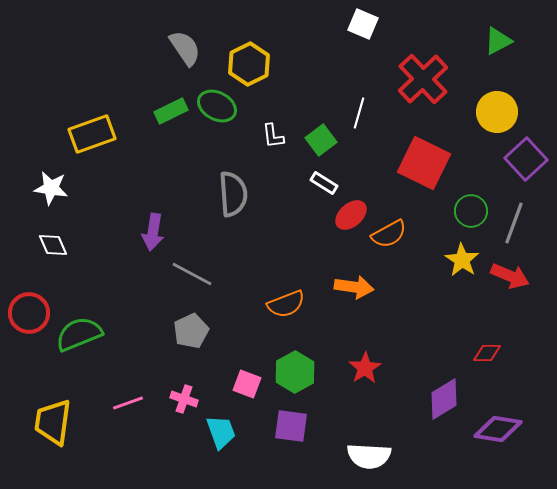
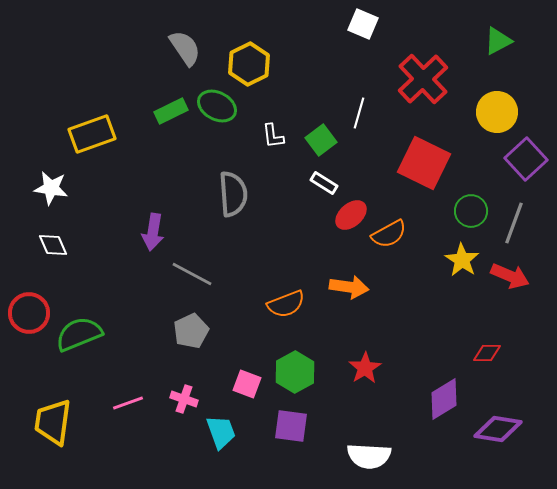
orange arrow at (354, 287): moved 5 px left
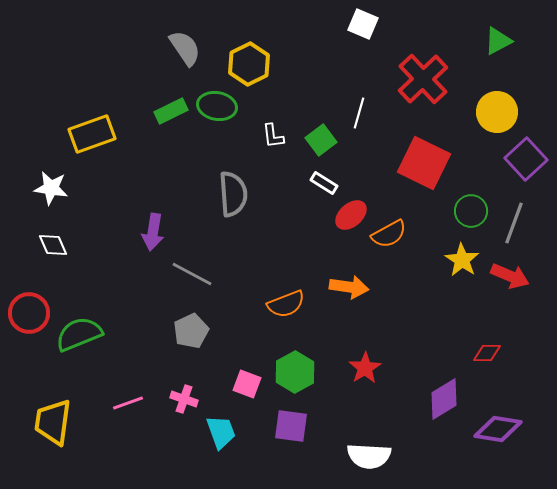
green ellipse at (217, 106): rotated 18 degrees counterclockwise
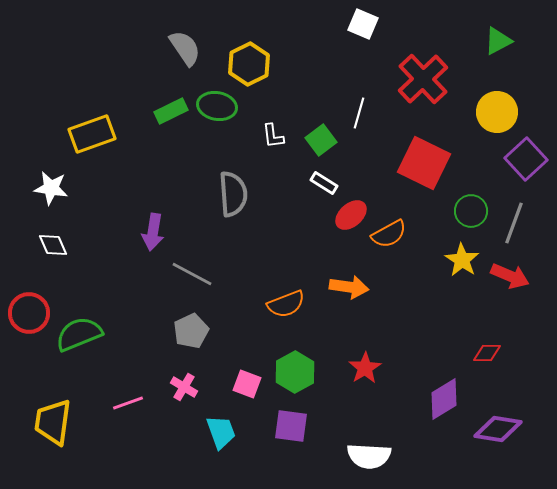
pink cross at (184, 399): moved 12 px up; rotated 12 degrees clockwise
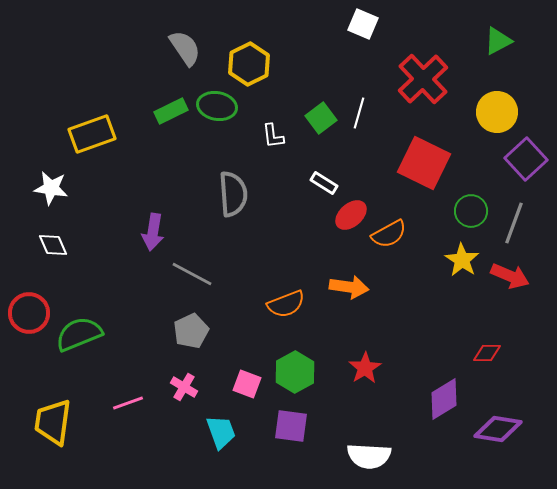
green square at (321, 140): moved 22 px up
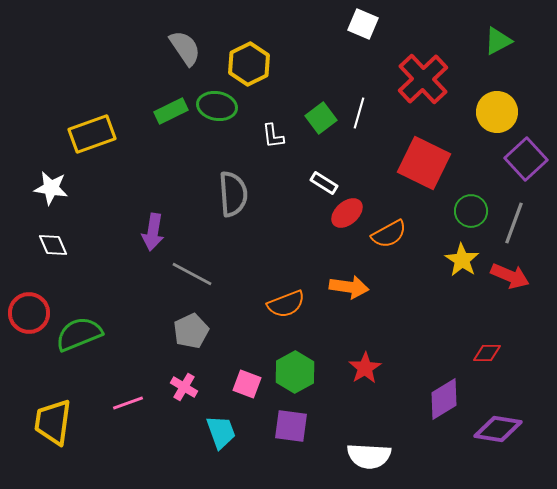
red ellipse at (351, 215): moved 4 px left, 2 px up
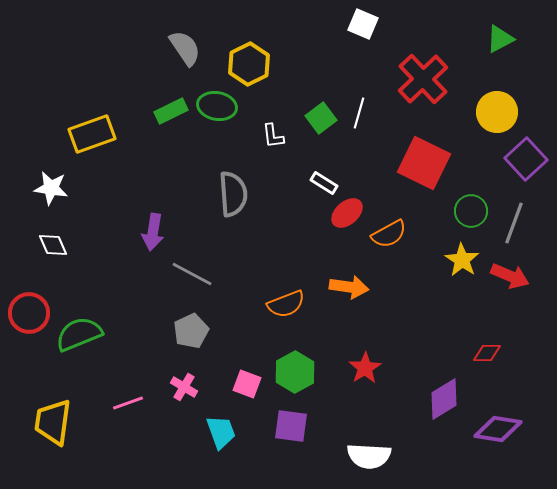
green triangle at (498, 41): moved 2 px right, 2 px up
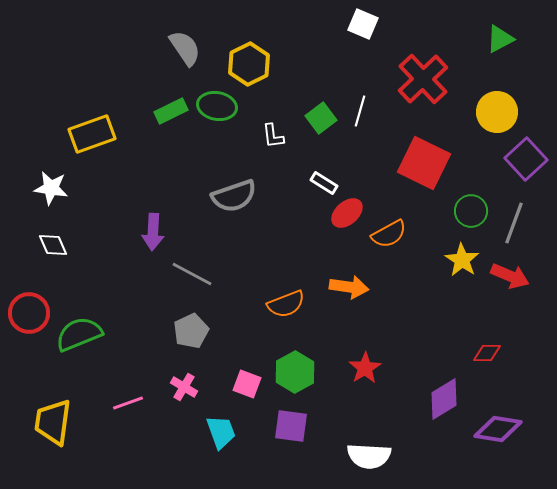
white line at (359, 113): moved 1 px right, 2 px up
gray semicircle at (233, 194): moved 1 px right, 2 px down; rotated 75 degrees clockwise
purple arrow at (153, 232): rotated 6 degrees counterclockwise
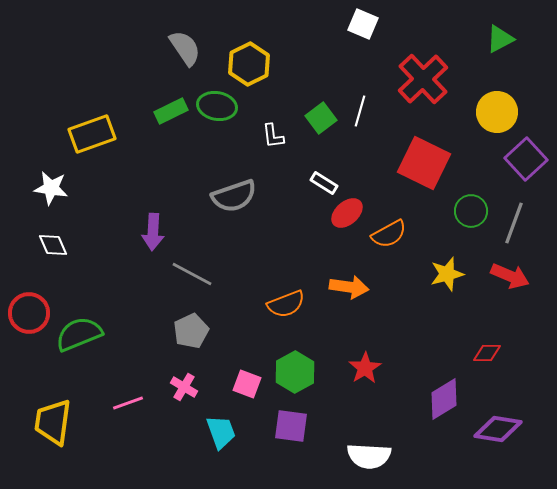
yellow star at (462, 260): moved 15 px left, 14 px down; rotated 24 degrees clockwise
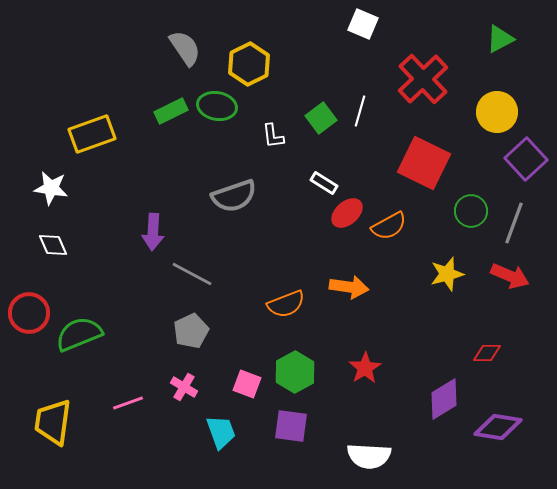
orange semicircle at (389, 234): moved 8 px up
purple diamond at (498, 429): moved 2 px up
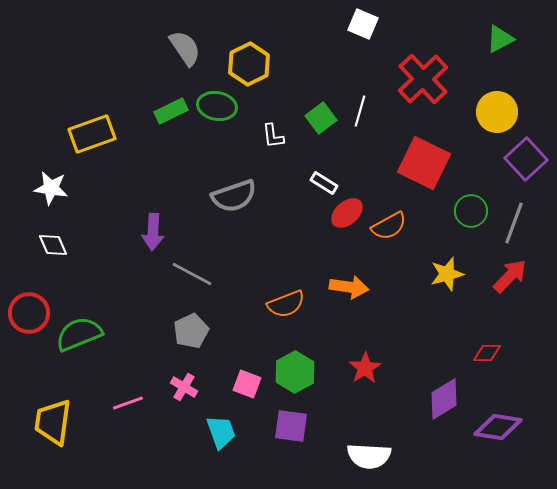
red arrow at (510, 276): rotated 69 degrees counterclockwise
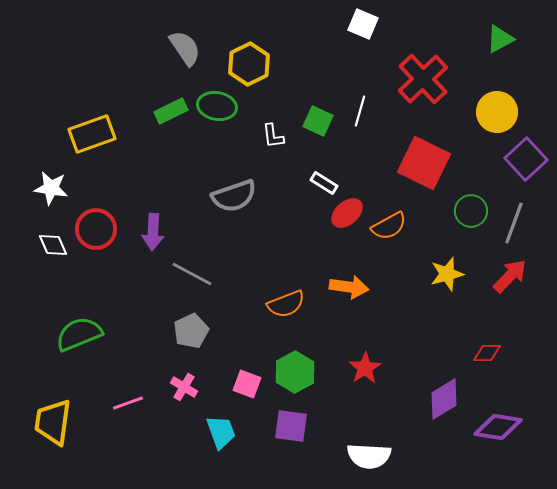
green square at (321, 118): moved 3 px left, 3 px down; rotated 28 degrees counterclockwise
red circle at (29, 313): moved 67 px right, 84 px up
